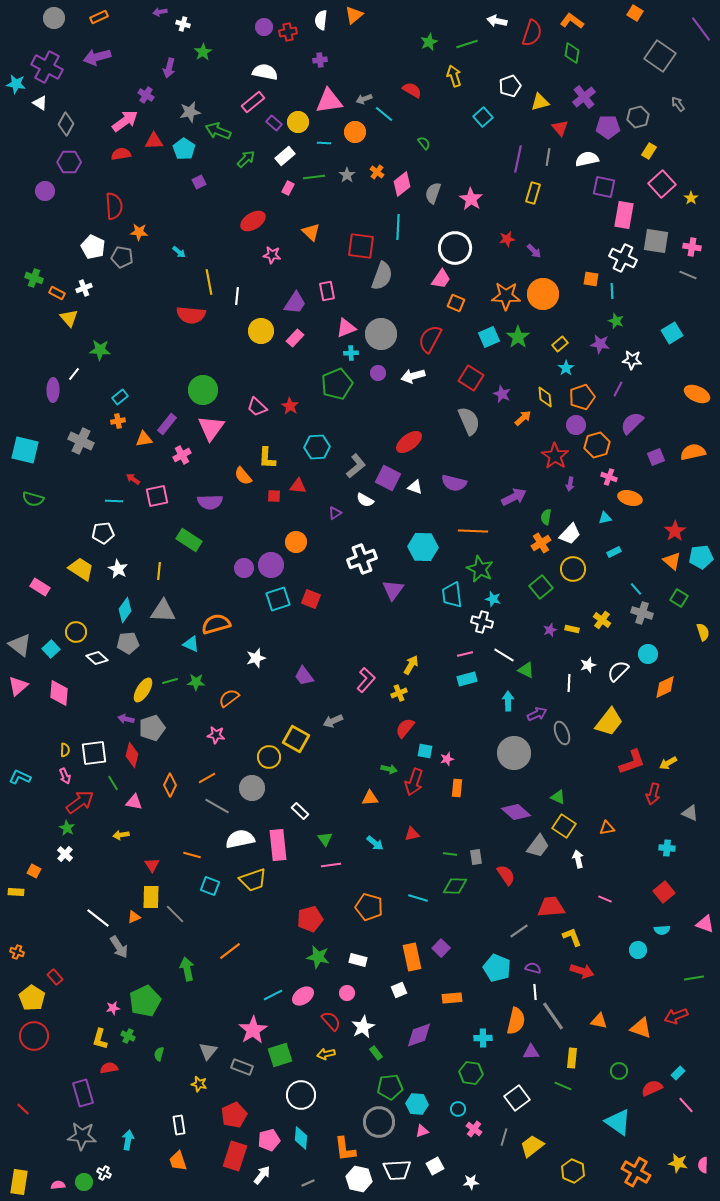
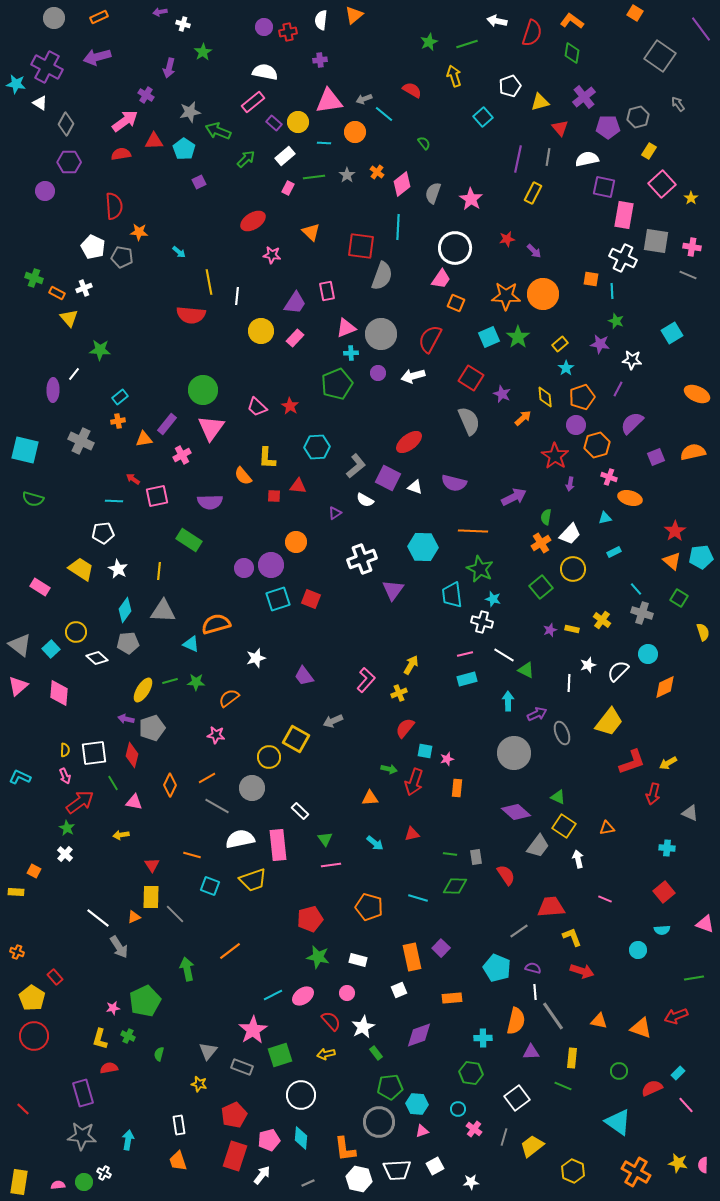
yellow rectangle at (533, 193): rotated 10 degrees clockwise
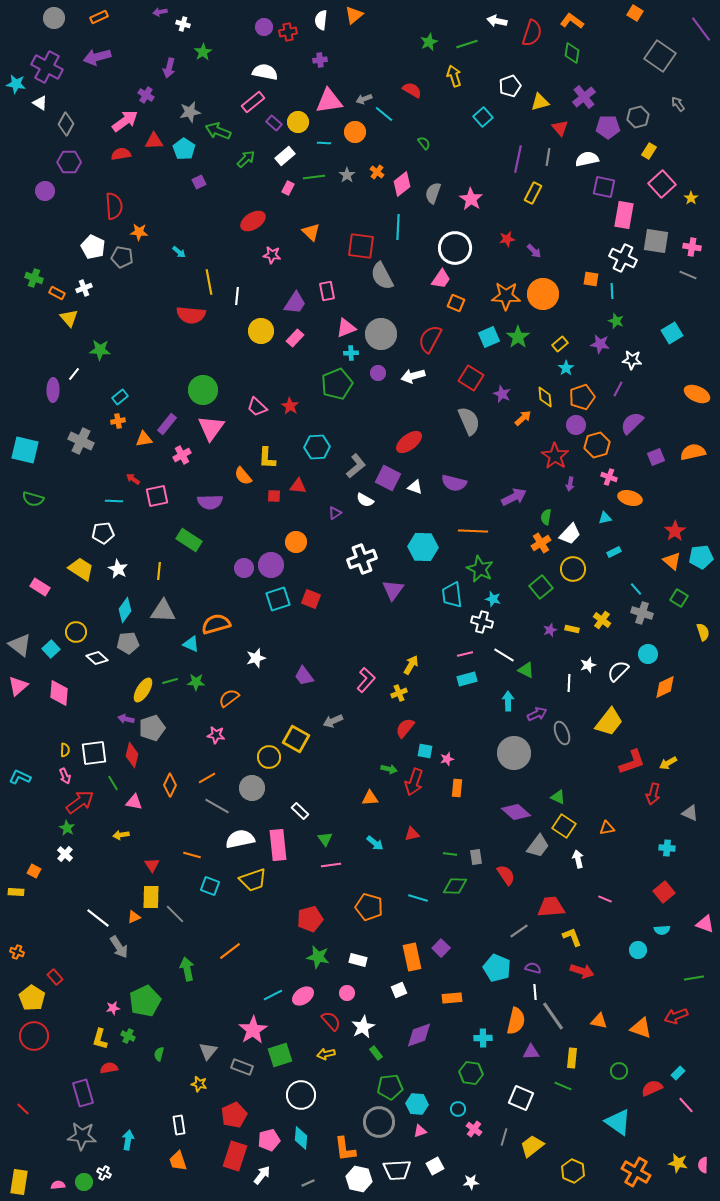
gray semicircle at (382, 276): rotated 132 degrees clockwise
white square at (517, 1098): moved 4 px right; rotated 30 degrees counterclockwise
pink triangle at (422, 1131): moved 2 px left
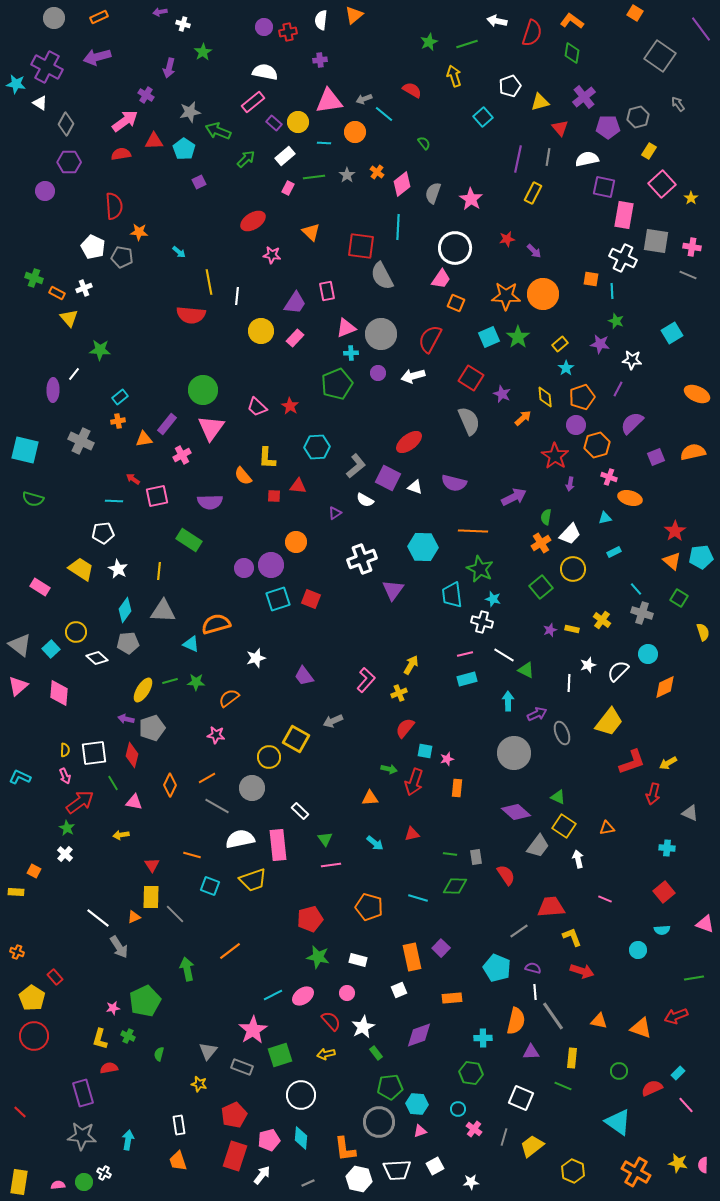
red line at (23, 1109): moved 3 px left, 3 px down
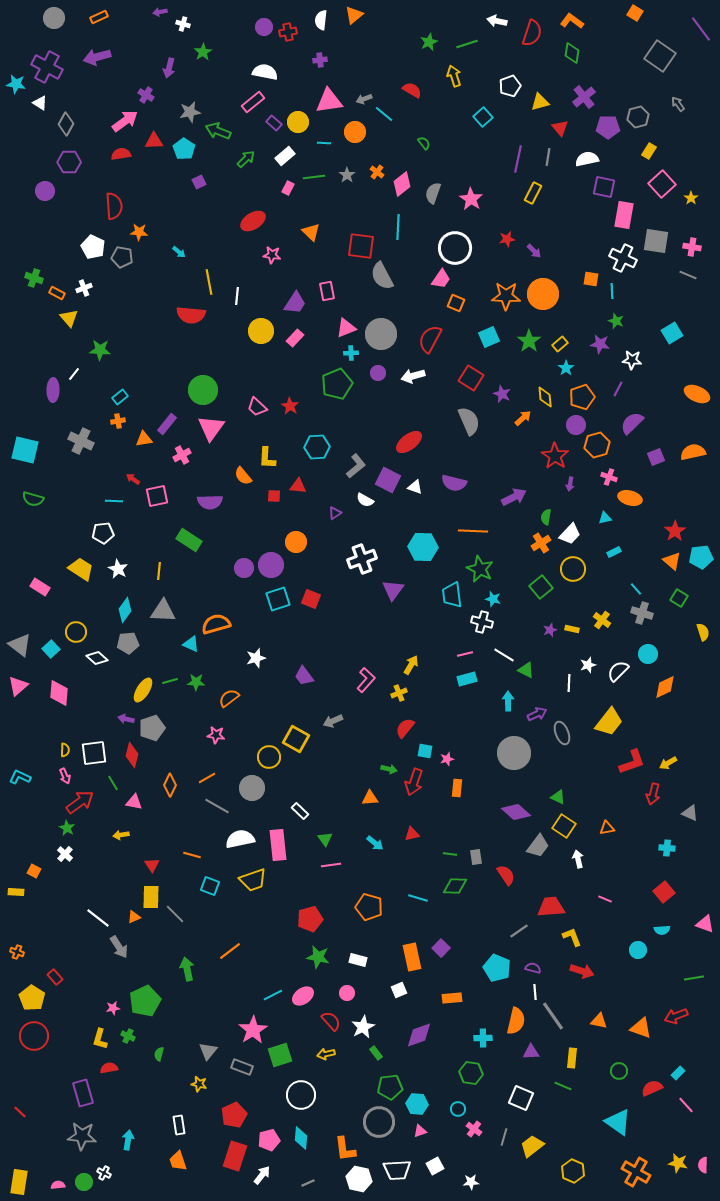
green star at (518, 337): moved 11 px right, 4 px down
purple square at (388, 478): moved 2 px down
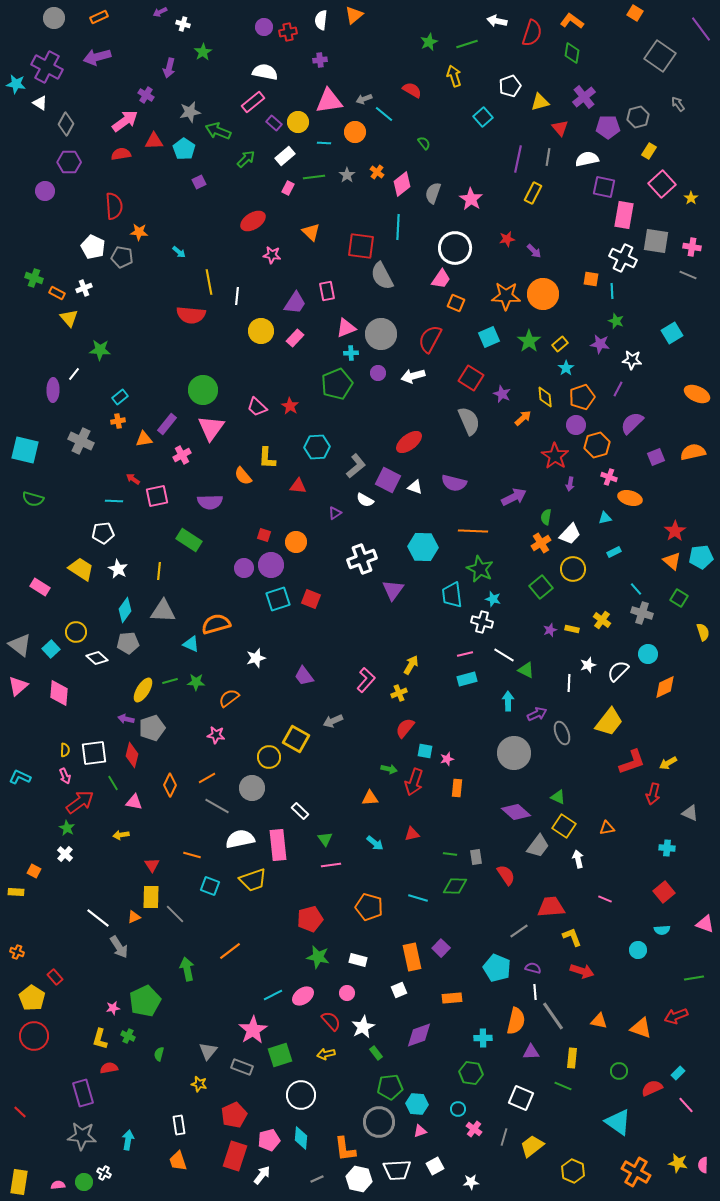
purple arrow at (160, 12): rotated 16 degrees counterclockwise
red square at (274, 496): moved 10 px left, 39 px down; rotated 16 degrees clockwise
gray line at (308, 1183): moved 9 px right, 4 px up
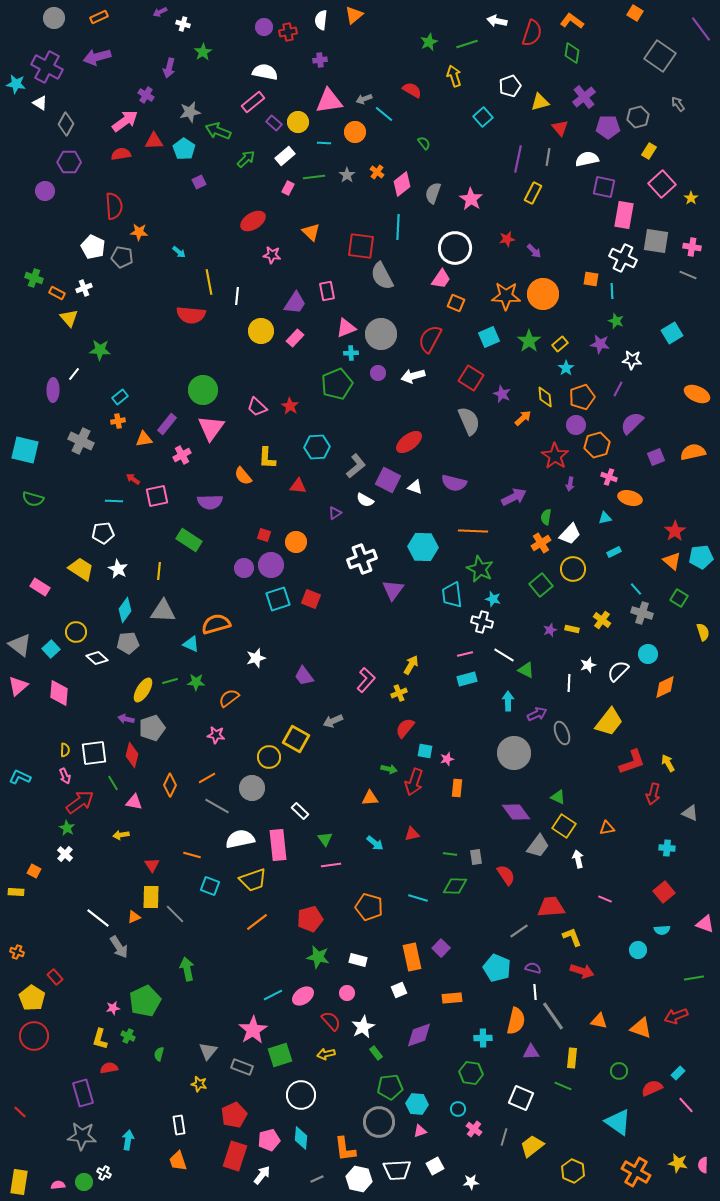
green square at (541, 587): moved 2 px up
yellow arrow at (668, 763): rotated 90 degrees clockwise
purple diamond at (516, 812): rotated 12 degrees clockwise
orange line at (230, 951): moved 27 px right, 29 px up
